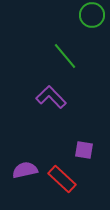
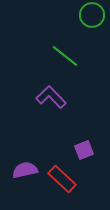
green line: rotated 12 degrees counterclockwise
purple square: rotated 30 degrees counterclockwise
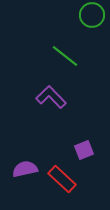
purple semicircle: moved 1 px up
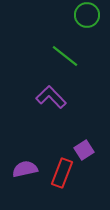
green circle: moved 5 px left
purple square: rotated 12 degrees counterclockwise
red rectangle: moved 6 px up; rotated 68 degrees clockwise
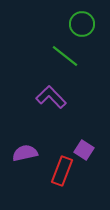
green circle: moved 5 px left, 9 px down
purple square: rotated 24 degrees counterclockwise
purple semicircle: moved 16 px up
red rectangle: moved 2 px up
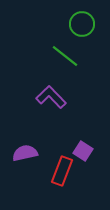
purple square: moved 1 px left, 1 px down
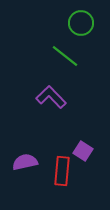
green circle: moved 1 px left, 1 px up
purple semicircle: moved 9 px down
red rectangle: rotated 16 degrees counterclockwise
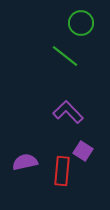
purple L-shape: moved 17 px right, 15 px down
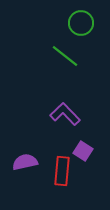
purple L-shape: moved 3 px left, 2 px down
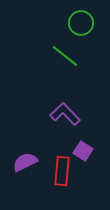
purple semicircle: rotated 15 degrees counterclockwise
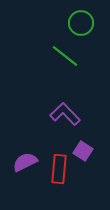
red rectangle: moved 3 px left, 2 px up
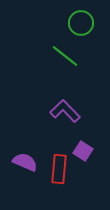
purple L-shape: moved 3 px up
purple semicircle: rotated 50 degrees clockwise
